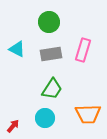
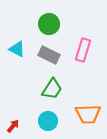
green circle: moved 2 px down
gray rectangle: moved 2 px left, 1 px down; rotated 35 degrees clockwise
cyan circle: moved 3 px right, 3 px down
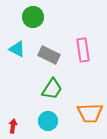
green circle: moved 16 px left, 7 px up
pink rectangle: rotated 25 degrees counterclockwise
orange trapezoid: moved 2 px right, 1 px up
red arrow: rotated 32 degrees counterclockwise
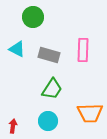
pink rectangle: rotated 10 degrees clockwise
gray rectangle: rotated 10 degrees counterclockwise
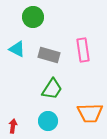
pink rectangle: rotated 10 degrees counterclockwise
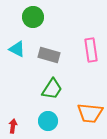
pink rectangle: moved 8 px right
orange trapezoid: rotated 8 degrees clockwise
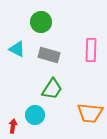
green circle: moved 8 px right, 5 px down
pink rectangle: rotated 10 degrees clockwise
cyan circle: moved 13 px left, 6 px up
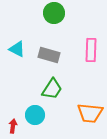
green circle: moved 13 px right, 9 px up
